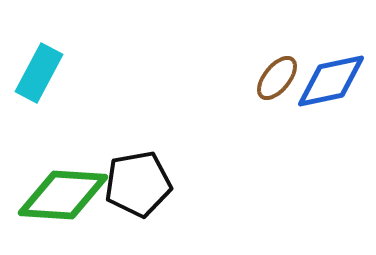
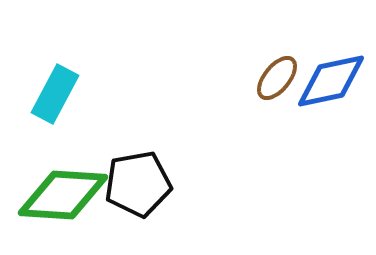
cyan rectangle: moved 16 px right, 21 px down
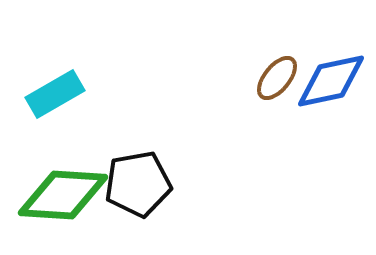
cyan rectangle: rotated 32 degrees clockwise
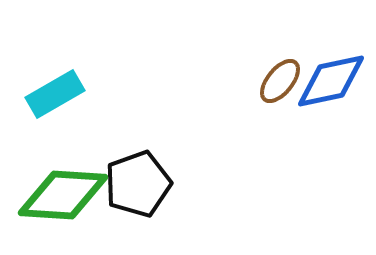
brown ellipse: moved 3 px right, 3 px down
black pentagon: rotated 10 degrees counterclockwise
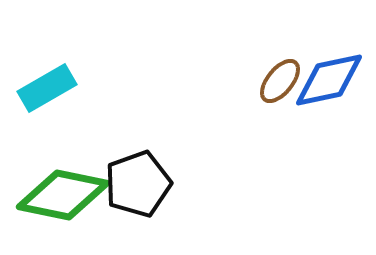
blue diamond: moved 2 px left, 1 px up
cyan rectangle: moved 8 px left, 6 px up
green diamond: rotated 8 degrees clockwise
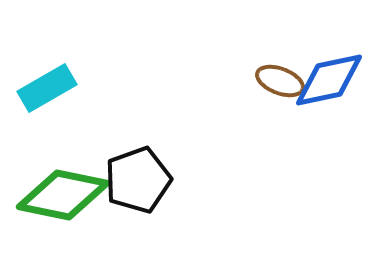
brown ellipse: rotated 72 degrees clockwise
black pentagon: moved 4 px up
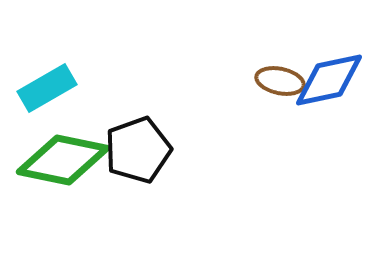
brown ellipse: rotated 9 degrees counterclockwise
black pentagon: moved 30 px up
green diamond: moved 35 px up
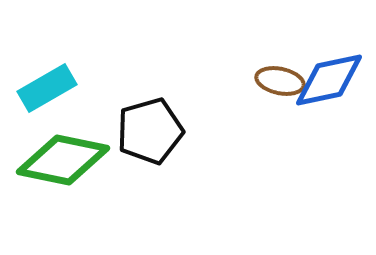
black pentagon: moved 12 px right, 19 px up; rotated 4 degrees clockwise
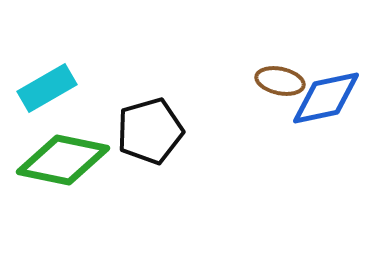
blue diamond: moved 3 px left, 18 px down
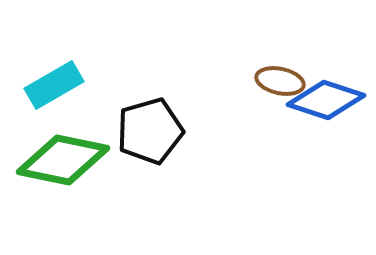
cyan rectangle: moved 7 px right, 3 px up
blue diamond: moved 2 px down; rotated 30 degrees clockwise
